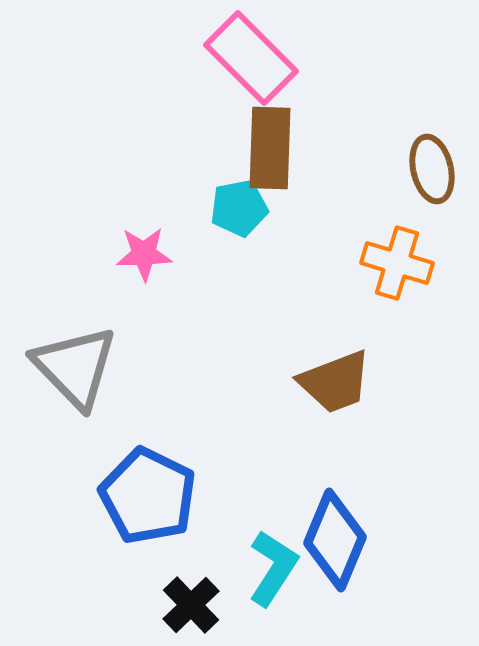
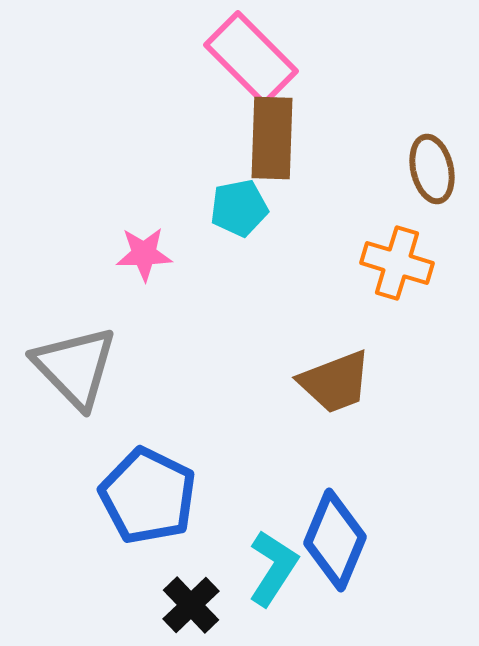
brown rectangle: moved 2 px right, 10 px up
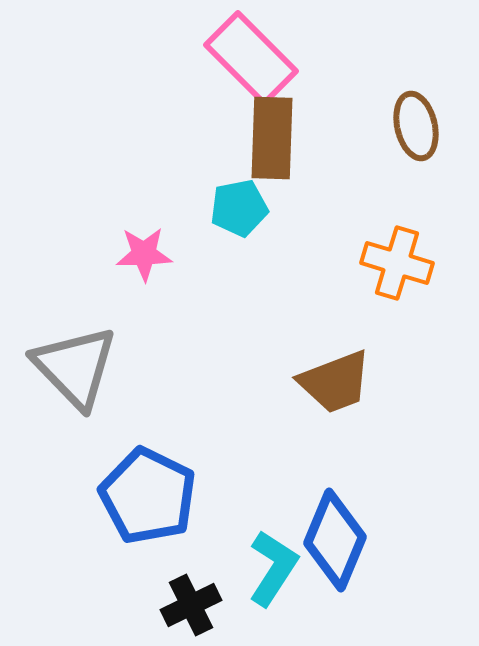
brown ellipse: moved 16 px left, 43 px up
black cross: rotated 18 degrees clockwise
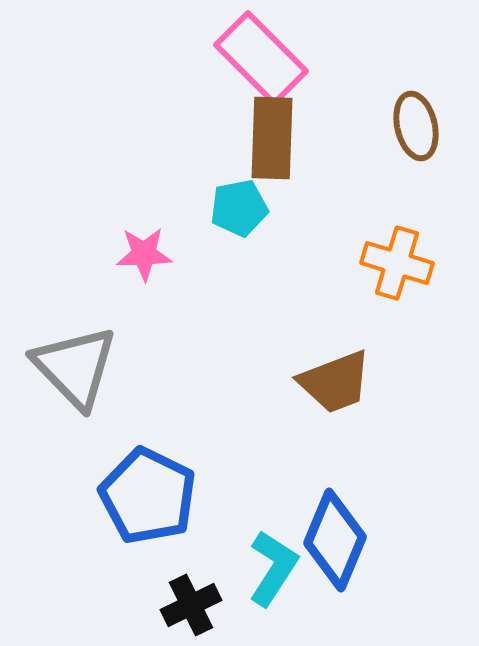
pink rectangle: moved 10 px right
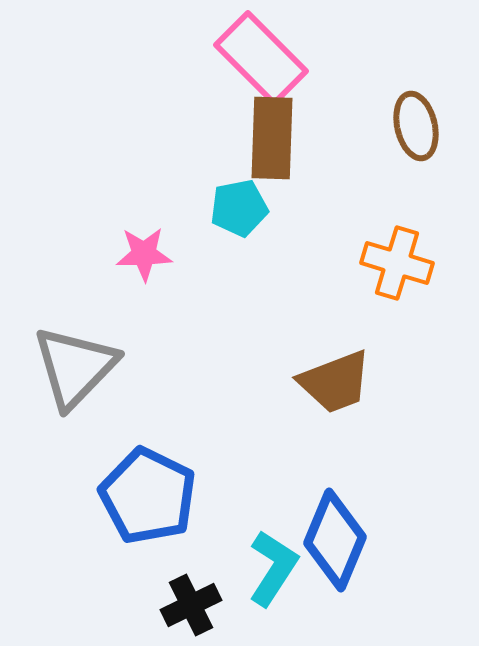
gray triangle: rotated 28 degrees clockwise
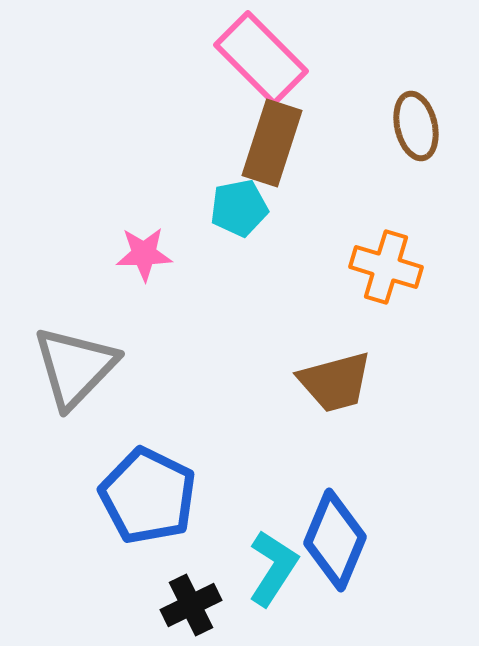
brown rectangle: moved 5 px down; rotated 16 degrees clockwise
orange cross: moved 11 px left, 4 px down
brown trapezoid: rotated 6 degrees clockwise
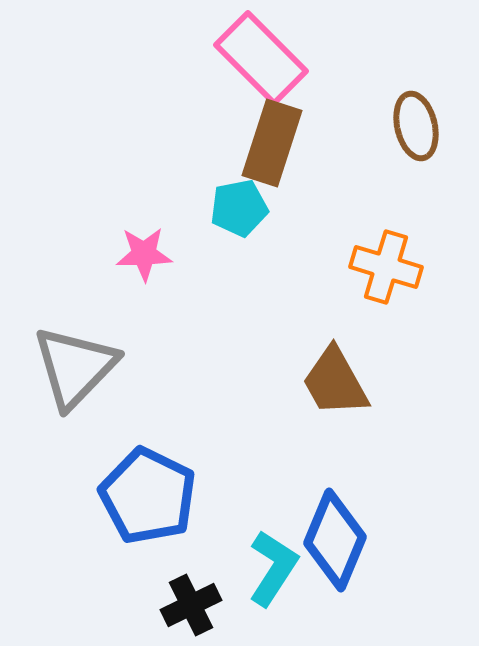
brown trapezoid: rotated 76 degrees clockwise
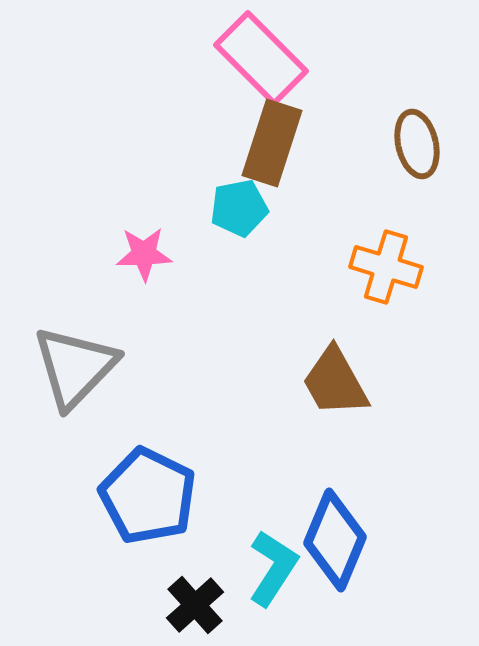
brown ellipse: moved 1 px right, 18 px down
black cross: moved 4 px right; rotated 16 degrees counterclockwise
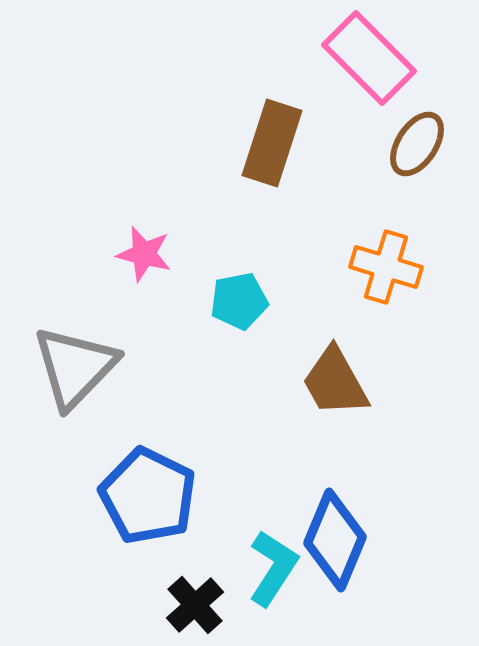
pink rectangle: moved 108 px right
brown ellipse: rotated 46 degrees clockwise
cyan pentagon: moved 93 px down
pink star: rotated 16 degrees clockwise
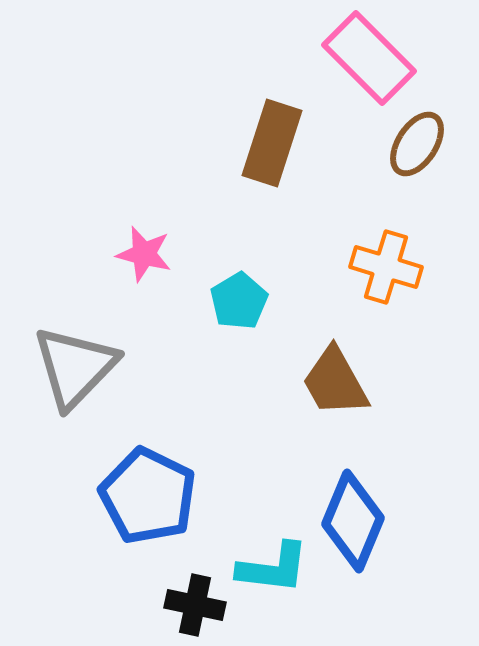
cyan pentagon: rotated 20 degrees counterclockwise
blue diamond: moved 18 px right, 19 px up
cyan L-shape: rotated 64 degrees clockwise
black cross: rotated 36 degrees counterclockwise
